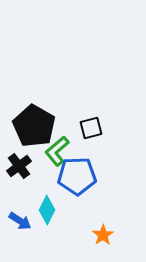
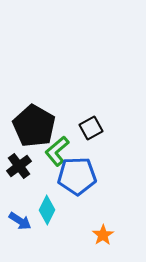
black square: rotated 15 degrees counterclockwise
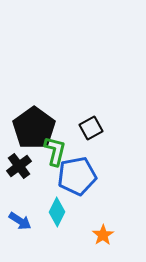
black pentagon: moved 2 px down; rotated 6 degrees clockwise
green L-shape: moved 2 px left; rotated 144 degrees clockwise
blue pentagon: rotated 9 degrees counterclockwise
cyan diamond: moved 10 px right, 2 px down
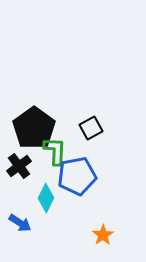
green L-shape: rotated 12 degrees counterclockwise
cyan diamond: moved 11 px left, 14 px up
blue arrow: moved 2 px down
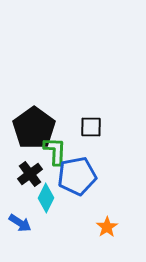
black square: moved 1 px up; rotated 30 degrees clockwise
black cross: moved 11 px right, 8 px down
orange star: moved 4 px right, 8 px up
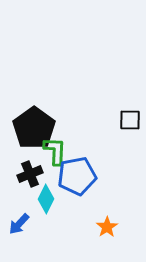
black square: moved 39 px right, 7 px up
black cross: rotated 15 degrees clockwise
cyan diamond: moved 1 px down
blue arrow: moved 1 px left, 1 px down; rotated 100 degrees clockwise
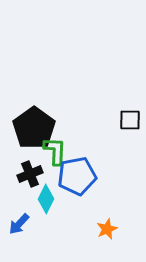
orange star: moved 2 px down; rotated 10 degrees clockwise
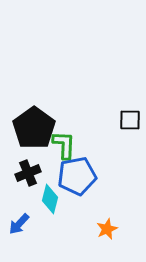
green L-shape: moved 9 px right, 6 px up
black cross: moved 2 px left, 1 px up
cyan diamond: moved 4 px right; rotated 12 degrees counterclockwise
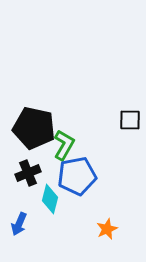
black pentagon: rotated 24 degrees counterclockwise
green L-shape: rotated 28 degrees clockwise
blue arrow: rotated 20 degrees counterclockwise
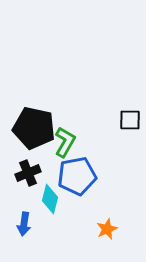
green L-shape: moved 1 px right, 3 px up
blue arrow: moved 5 px right; rotated 15 degrees counterclockwise
